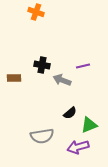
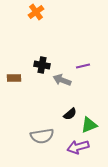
orange cross: rotated 35 degrees clockwise
black semicircle: moved 1 px down
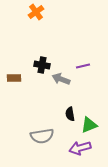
gray arrow: moved 1 px left, 1 px up
black semicircle: rotated 120 degrees clockwise
purple arrow: moved 2 px right, 1 px down
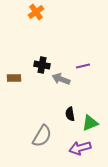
green triangle: moved 1 px right, 2 px up
gray semicircle: rotated 50 degrees counterclockwise
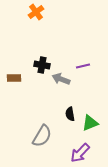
purple arrow: moved 5 px down; rotated 30 degrees counterclockwise
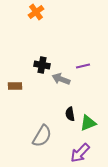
brown rectangle: moved 1 px right, 8 px down
green triangle: moved 2 px left
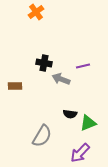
black cross: moved 2 px right, 2 px up
black semicircle: rotated 72 degrees counterclockwise
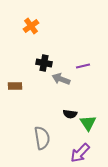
orange cross: moved 5 px left, 14 px down
green triangle: rotated 42 degrees counterclockwise
gray semicircle: moved 2 px down; rotated 40 degrees counterclockwise
